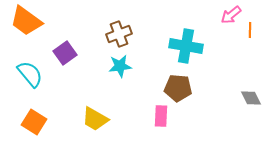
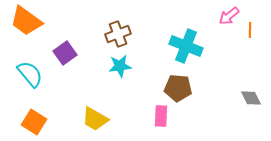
pink arrow: moved 2 px left, 1 px down
brown cross: moved 1 px left
cyan cross: rotated 12 degrees clockwise
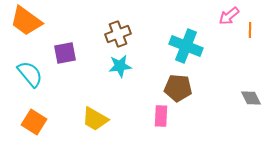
purple square: rotated 25 degrees clockwise
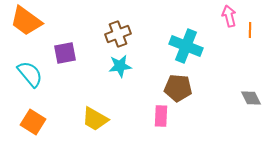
pink arrow: rotated 115 degrees clockwise
orange square: moved 1 px left
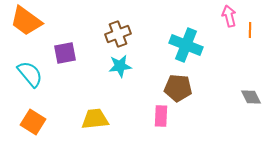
cyan cross: moved 1 px up
gray diamond: moved 1 px up
yellow trapezoid: rotated 144 degrees clockwise
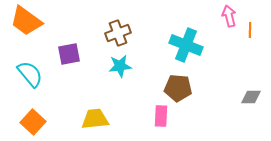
brown cross: moved 1 px up
purple square: moved 4 px right, 1 px down
gray diamond: rotated 65 degrees counterclockwise
orange square: rotated 10 degrees clockwise
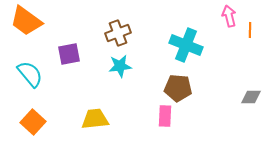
pink rectangle: moved 4 px right
